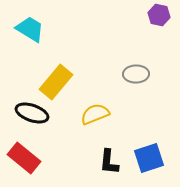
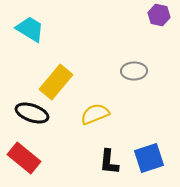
gray ellipse: moved 2 px left, 3 px up
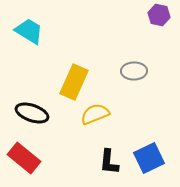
cyan trapezoid: moved 1 px left, 2 px down
yellow rectangle: moved 18 px right; rotated 16 degrees counterclockwise
blue square: rotated 8 degrees counterclockwise
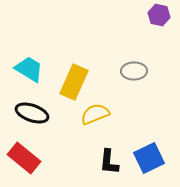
cyan trapezoid: moved 38 px down
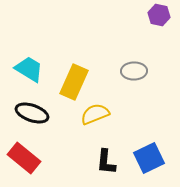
black L-shape: moved 3 px left
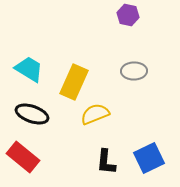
purple hexagon: moved 31 px left
black ellipse: moved 1 px down
red rectangle: moved 1 px left, 1 px up
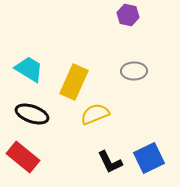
black L-shape: moved 4 px right; rotated 32 degrees counterclockwise
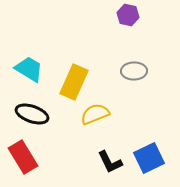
red rectangle: rotated 20 degrees clockwise
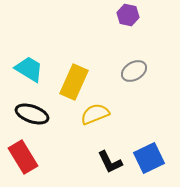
gray ellipse: rotated 30 degrees counterclockwise
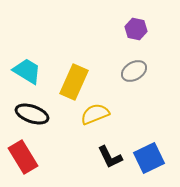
purple hexagon: moved 8 px right, 14 px down
cyan trapezoid: moved 2 px left, 2 px down
black L-shape: moved 5 px up
